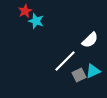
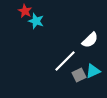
red star: rotated 16 degrees counterclockwise
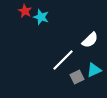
cyan star: moved 5 px right, 4 px up
white line: moved 2 px left, 1 px up
cyan triangle: moved 1 px right, 1 px up
gray square: moved 2 px left, 2 px down
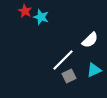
gray square: moved 8 px left, 1 px up
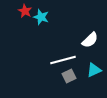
white line: rotated 30 degrees clockwise
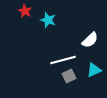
cyan star: moved 7 px right, 3 px down
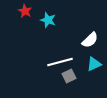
white line: moved 3 px left, 2 px down
cyan triangle: moved 6 px up
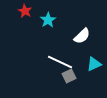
cyan star: rotated 21 degrees clockwise
white semicircle: moved 8 px left, 4 px up
white line: rotated 40 degrees clockwise
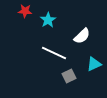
red star: rotated 24 degrees counterclockwise
white line: moved 6 px left, 9 px up
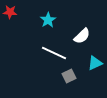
red star: moved 15 px left, 1 px down
cyan triangle: moved 1 px right, 1 px up
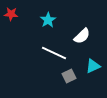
red star: moved 1 px right, 2 px down
cyan triangle: moved 2 px left, 3 px down
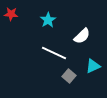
gray square: rotated 24 degrees counterclockwise
